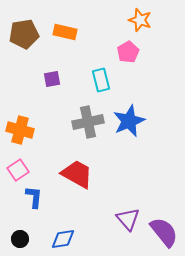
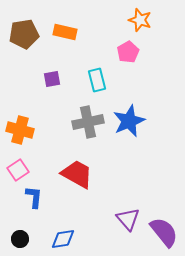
cyan rectangle: moved 4 px left
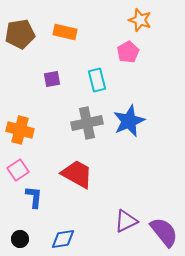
brown pentagon: moved 4 px left
gray cross: moved 1 px left, 1 px down
purple triangle: moved 2 px left, 2 px down; rotated 45 degrees clockwise
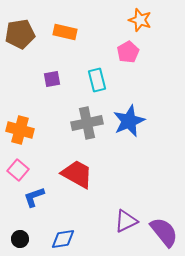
pink square: rotated 15 degrees counterclockwise
blue L-shape: rotated 115 degrees counterclockwise
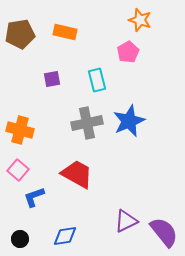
blue diamond: moved 2 px right, 3 px up
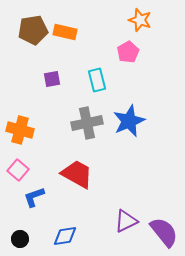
brown pentagon: moved 13 px right, 4 px up
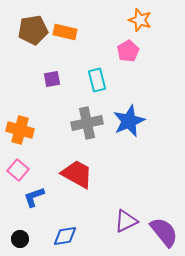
pink pentagon: moved 1 px up
